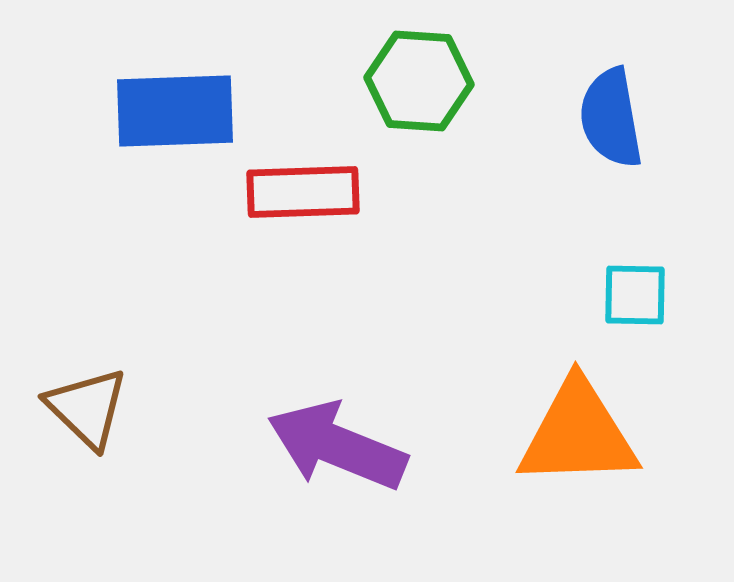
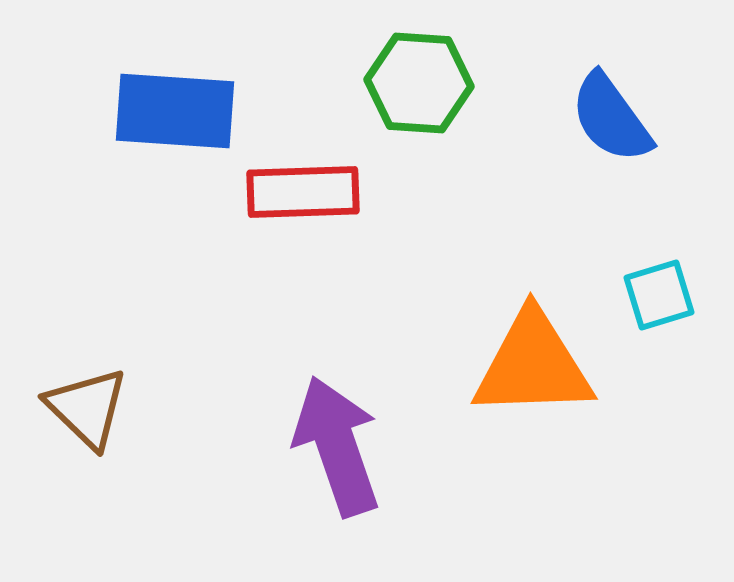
green hexagon: moved 2 px down
blue rectangle: rotated 6 degrees clockwise
blue semicircle: rotated 26 degrees counterclockwise
cyan square: moved 24 px right; rotated 18 degrees counterclockwise
orange triangle: moved 45 px left, 69 px up
purple arrow: rotated 49 degrees clockwise
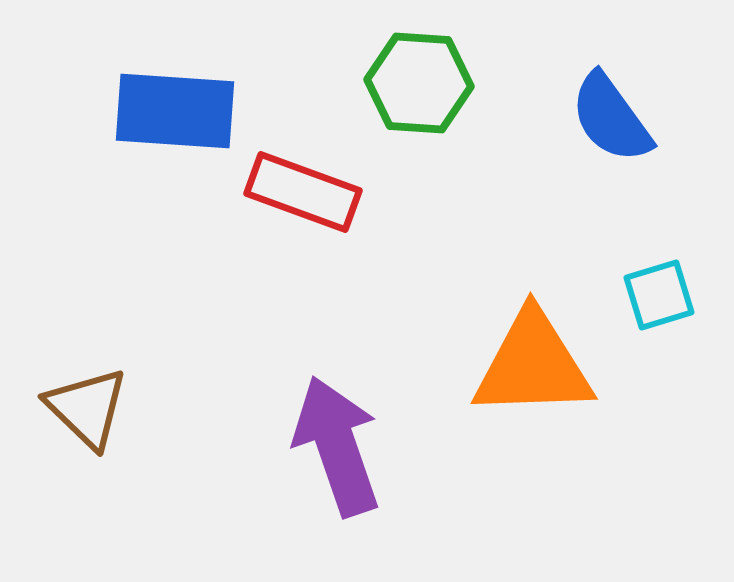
red rectangle: rotated 22 degrees clockwise
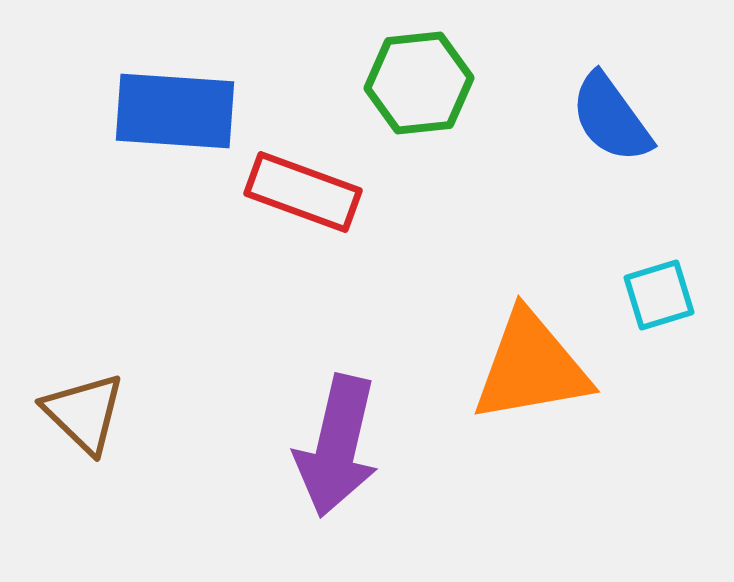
green hexagon: rotated 10 degrees counterclockwise
orange triangle: moved 2 px left, 2 px down; rotated 8 degrees counterclockwise
brown triangle: moved 3 px left, 5 px down
purple arrow: rotated 148 degrees counterclockwise
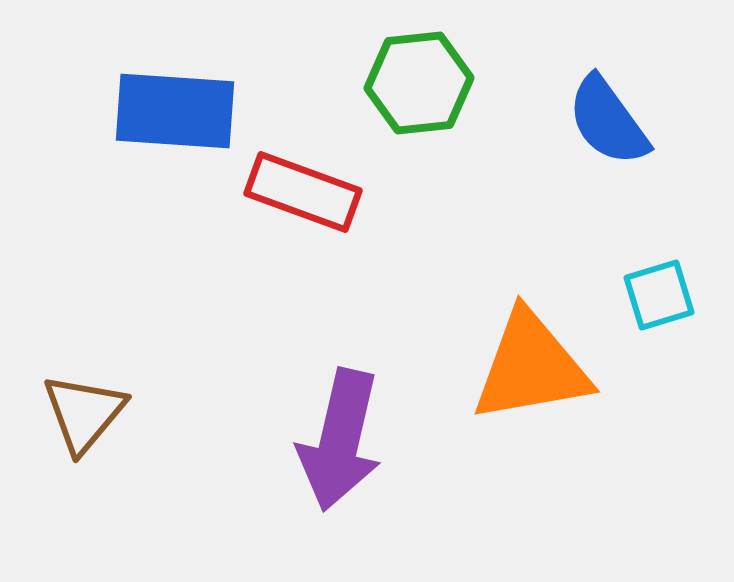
blue semicircle: moved 3 px left, 3 px down
brown triangle: rotated 26 degrees clockwise
purple arrow: moved 3 px right, 6 px up
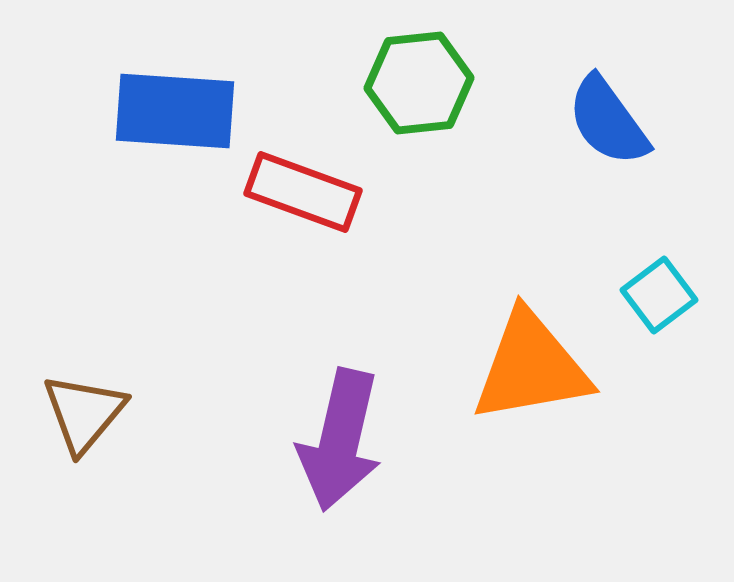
cyan square: rotated 20 degrees counterclockwise
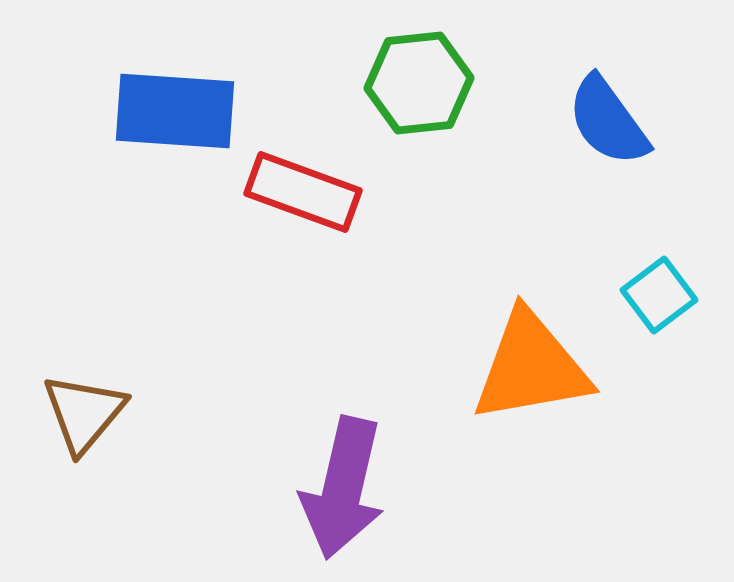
purple arrow: moved 3 px right, 48 px down
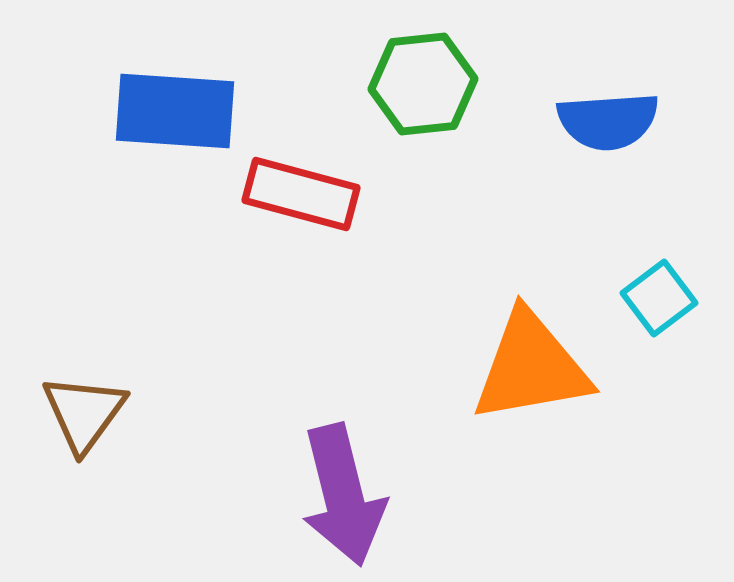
green hexagon: moved 4 px right, 1 px down
blue semicircle: rotated 58 degrees counterclockwise
red rectangle: moved 2 px left, 2 px down; rotated 5 degrees counterclockwise
cyan square: moved 3 px down
brown triangle: rotated 4 degrees counterclockwise
purple arrow: moved 7 px down; rotated 27 degrees counterclockwise
